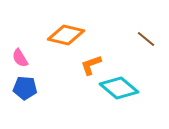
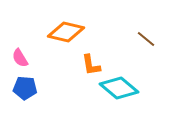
orange diamond: moved 3 px up
orange L-shape: rotated 80 degrees counterclockwise
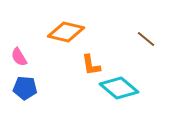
pink semicircle: moved 1 px left, 1 px up
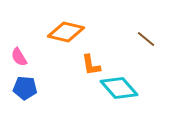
cyan diamond: rotated 9 degrees clockwise
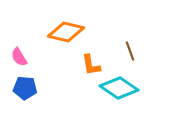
brown line: moved 16 px left, 12 px down; rotated 30 degrees clockwise
cyan diamond: rotated 15 degrees counterclockwise
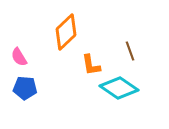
orange diamond: rotated 57 degrees counterclockwise
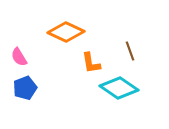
orange diamond: rotated 69 degrees clockwise
orange L-shape: moved 2 px up
blue pentagon: rotated 25 degrees counterclockwise
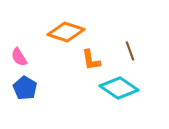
orange diamond: rotated 6 degrees counterclockwise
orange L-shape: moved 3 px up
blue pentagon: rotated 20 degrees counterclockwise
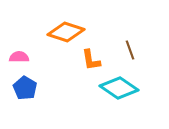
brown line: moved 1 px up
pink semicircle: rotated 120 degrees clockwise
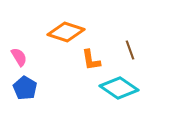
pink semicircle: rotated 60 degrees clockwise
